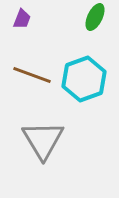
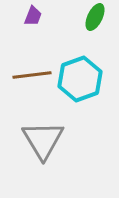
purple trapezoid: moved 11 px right, 3 px up
brown line: rotated 27 degrees counterclockwise
cyan hexagon: moved 4 px left
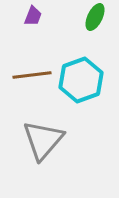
cyan hexagon: moved 1 px right, 1 px down
gray triangle: rotated 12 degrees clockwise
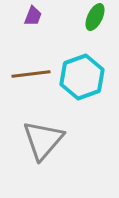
brown line: moved 1 px left, 1 px up
cyan hexagon: moved 1 px right, 3 px up
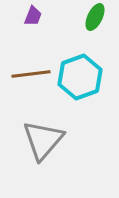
cyan hexagon: moved 2 px left
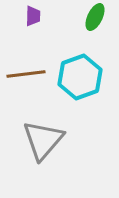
purple trapezoid: rotated 20 degrees counterclockwise
brown line: moved 5 px left
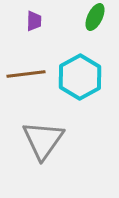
purple trapezoid: moved 1 px right, 5 px down
cyan hexagon: rotated 9 degrees counterclockwise
gray triangle: rotated 6 degrees counterclockwise
